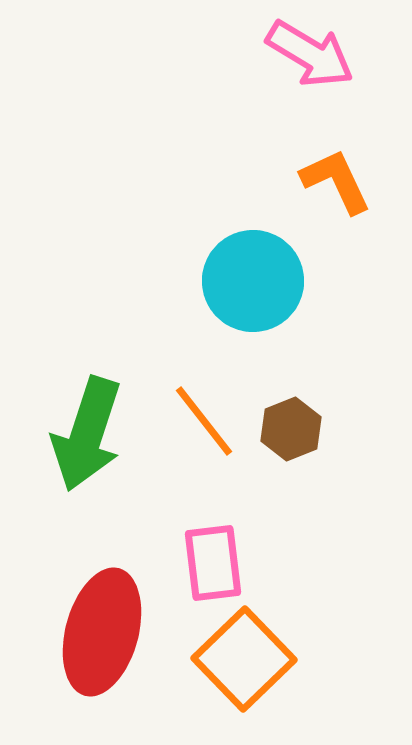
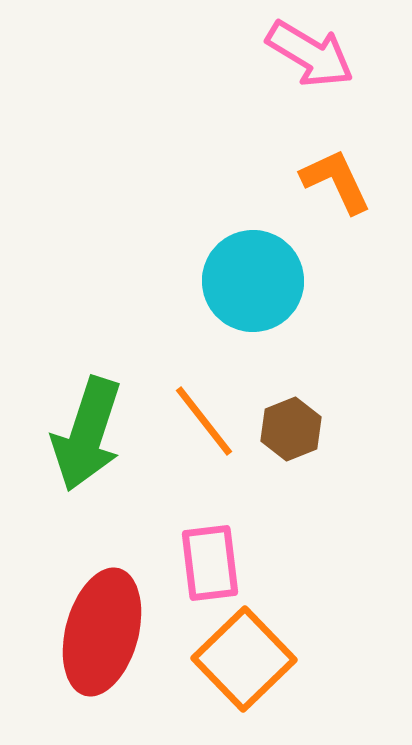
pink rectangle: moved 3 px left
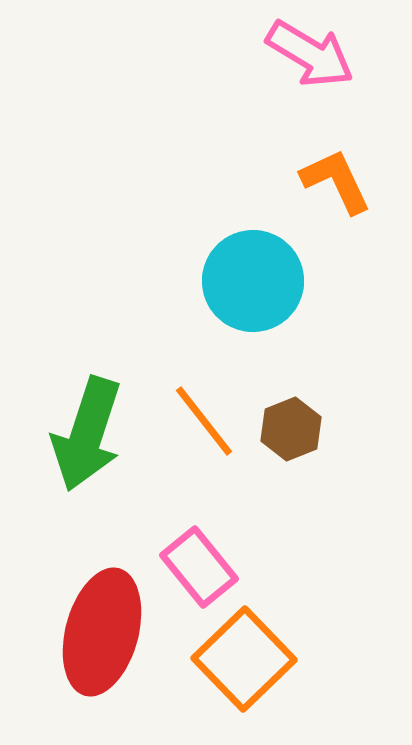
pink rectangle: moved 11 px left, 4 px down; rotated 32 degrees counterclockwise
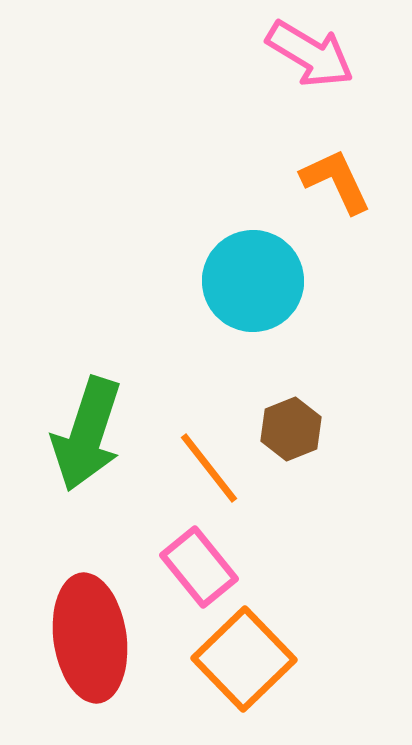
orange line: moved 5 px right, 47 px down
red ellipse: moved 12 px left, 6 px down; rotated 23 degrees counterclockwise
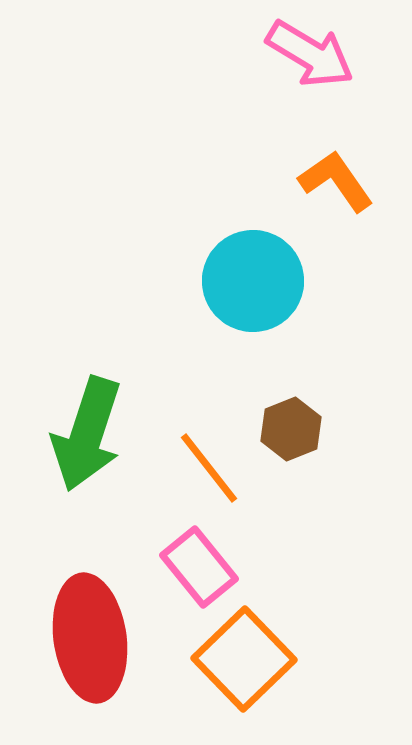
orange L-shape: rotated 10 degrees counterclockwise
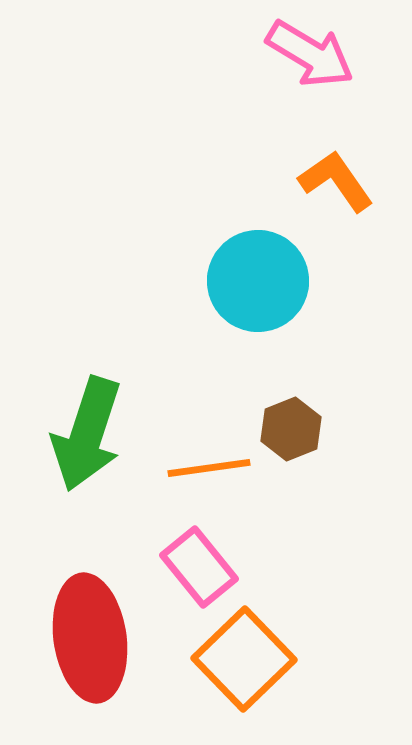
cyan circle: moved 5 px right
orange line: rotated 60 degrees counterclockwise
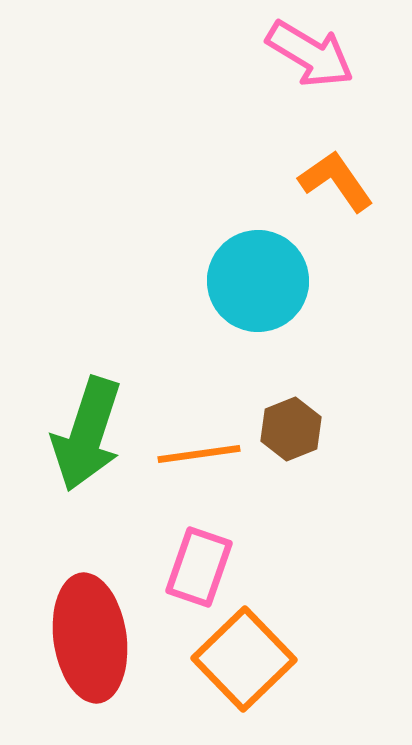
orange line: moved 10 px left, 14 px up
pink rectangle: rotated 58 degrees clockwise
